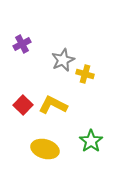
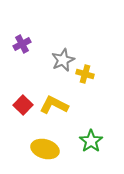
yellow L-shape: moved 1 px right
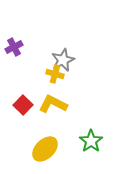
purple cross: moved 8 px left, 3 px down
yellow cross: moved 30 px left
yellow L-shape: moved 1 px left, 1 px up
yellow ellipse: rotated 60 degrees counterclockwise
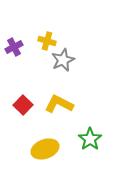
yellow cross: moved 8 px left, 33 px up
yellow L-shape: moved 6 px right
green star: moved 1 px left, 2 px up
yellow ellipse: rotated 24 degrees clockwise
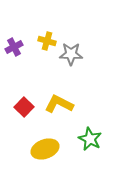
gray star: moved 8 px right, 6 px up; rotated 25 degrees clockwise
red square: moved 1 px right, 2 px down
green star: rotated 10 degrees counterclockwise
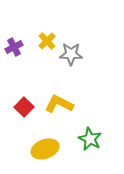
yellow cross: rotated 30 degrees clockwise
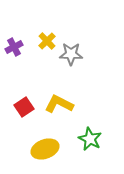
red square: rotated 12 degrees clockwise
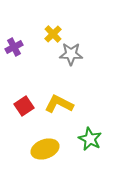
yellow cross: moved 6 px right, 7 px up
red square: moved 1 px up
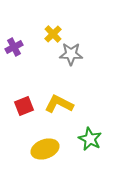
red square: rotated 12 degrees clockwise
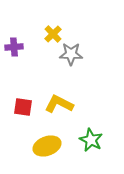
purple cross: rotated 24 degrees clockwise
red square: moved 1 px left, 1 px down; rotated 30 degrees clockwise
green star: moved 1 px right, 1 px down
yellow ellipse: moved 2 px right, 3 px up
